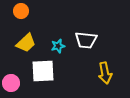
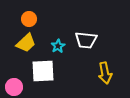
orange circle: moved 8 px right, 8 px down
cyan star: rotated 16 degrees counterclockwise
pink circle: moved 3 px right, 4 px down
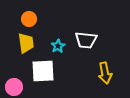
yellow trapezoid: rotated 55 degrees counterclockwise
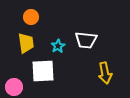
orange circle: moved 2 px right, 2 px up
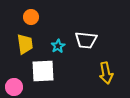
yellow trapezoid: moved 1 px left, 1 px down
yellow arrow: moved 1 px right
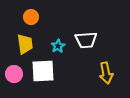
white trapezoid: rotated 10 degrees counterclockwise
pink circle: moved 13 px up
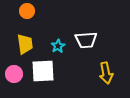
orange circle: moved 4 px left, 6 px up
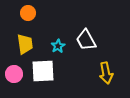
orange circle: moved 1 px right, 2 px down
white trapezoid: rotated 65 degrees clockwise
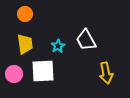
orange circle: moved 3 px left, 1 px down
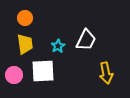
orange circle: moved 4 px down
white trapezoid: rotated 125 degrees counterclockwise
pink circle: moved 1 px down
